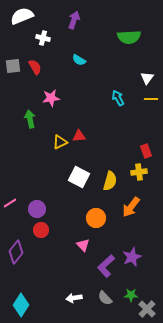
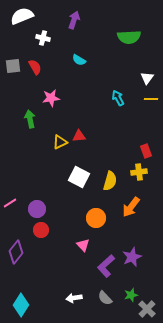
green star: rotated 16 degrees counterclockwise
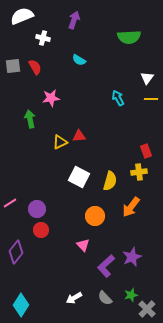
orange circle: moved 1 px left, 2 px up
white arrow: rotated 21 degrees counterclockwise
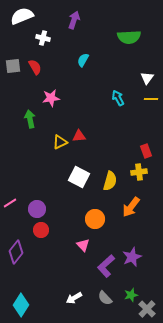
cyan semicircle: moved 4 px right; rotated 88 degrees clockwise
orange circle: moved 3 px down
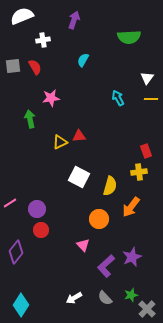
white cross: moved 2 px down; rotated 24 degrees counterclockwise
yellow semicircle: moved 5 px down
orange circle: moved 4 px right
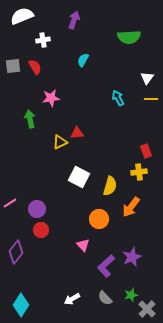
red triangle: moved 2 px left, 3 px up
white arrow: moved 2 px left, 1 px down
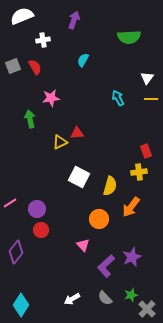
gray square: rotated 14 degrees counterclockwise
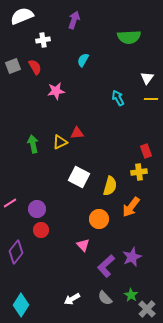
pink star: moved 5 px right, 7 px up
green arrow: moved 3 px right, 25 px down
green star: rotated 24 degrees counterclockwise
